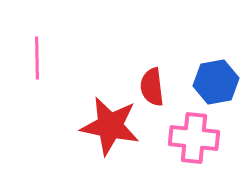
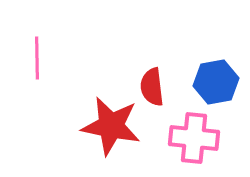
red star: moved 1 px right
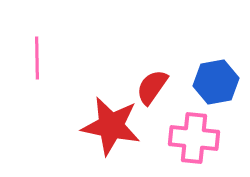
red semicircle: rotated 42 degrees clockwise
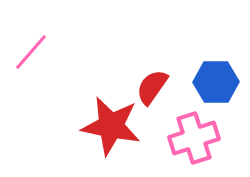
pink line: moved 6 px left, 6 px up; rotated 42 degrees clockwise
blue hexagon: rotated 9 degrees clockwise
pink cross: rotated 24 degrees counterclockwise
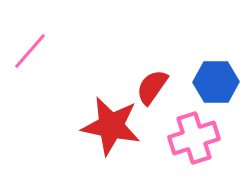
pink line: moved 1 px left, 1 px up
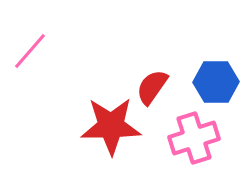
red star: rotated 12 degrees counterclockwise
